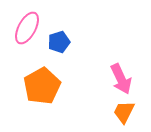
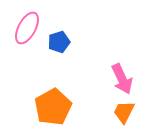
pink arrow: moved 1 px right
orange pentagon: moved 11 px right, 21 px down
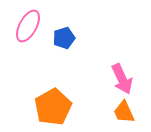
pink ellipse: moved 1 px right, 2 px up
blue pentagon: moved 5 px right, 4 px up
orange trapezoid: rotated 50 degrees counterclockwise
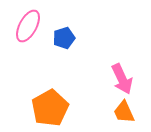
orange pentagon: moved 3 px left, 1 px down
